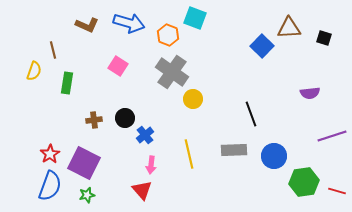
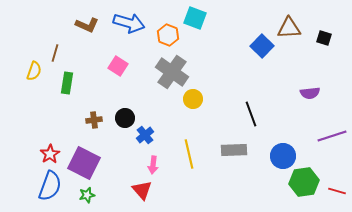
brown line: moved 2 px right, 3 px down; rotated 30 degrees clockwise
blue circle: moved 9 px right
pink arrow: moved 2 px right
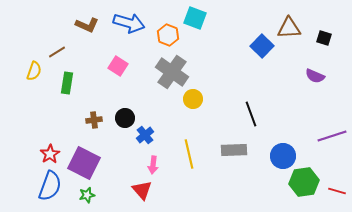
brown line: moved 2 px right, 1 px up; rotated 42 degrees clockwise
purple semicircle: moved 5 px right, 17 px up; rotated 30 degrees clockwise
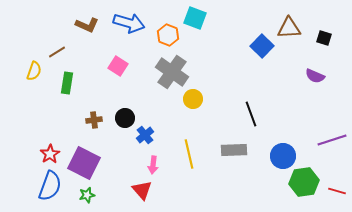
purple line: moved 4 px down
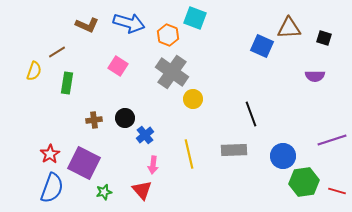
blue square: rotated 20 degrees counterclockwise
purple semicircle: rotated 24 degrees counterclockwise
blue semicircle: moved 2 px right, 2 px down
green star: moved 17 px right, 3 px up
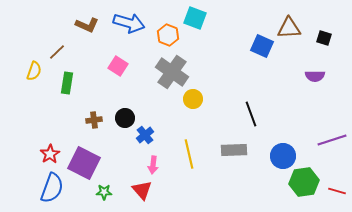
brown line: rotated 12 degrees counterclockwise
green star: rotated 14 degrees clockwise
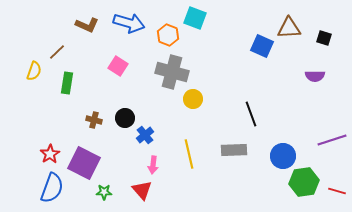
gray cross: rotated 20 degrees counterclockwise
brown cross: rotated 21 degrees clockwise
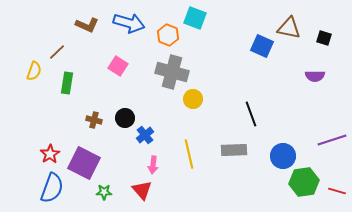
brown triangle: rotated 15 degrees clockwise
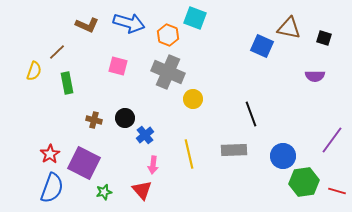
pink square: rotated 18 degrees counterclockwise
gray cross: moved 4 px left; rotated 8 degrees clockwise
green rectangle: rotated 20 degrees counterclockwise
purple line: rotated 36 degrees counterclockwise
green star: rotated 14 degrees counterclockwise
